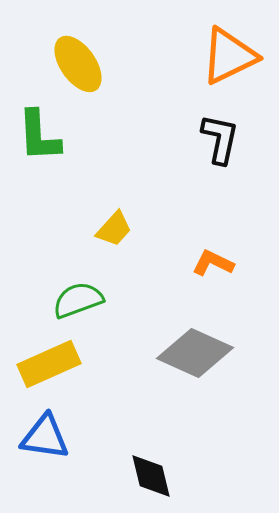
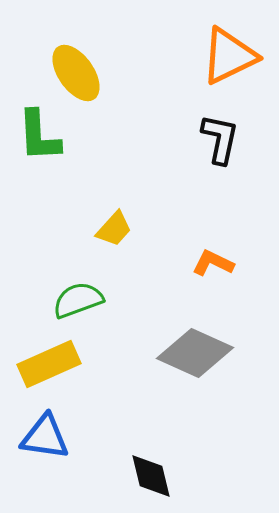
yellow ellipse: moved 2 px left, 9 px down
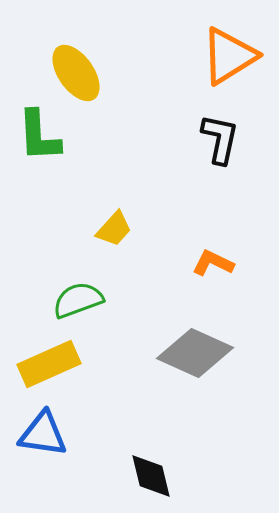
orange triangle: rotated 6 degrees counterclockwise
blue triangle: moved 2 px left, 3 px up
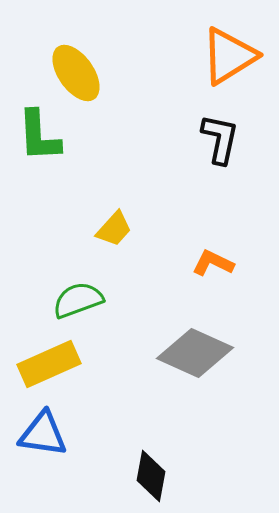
black diamond: rotated 24 degrees clockwise
